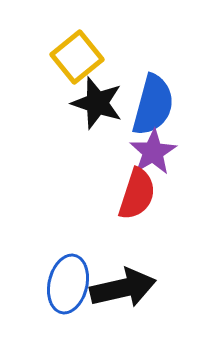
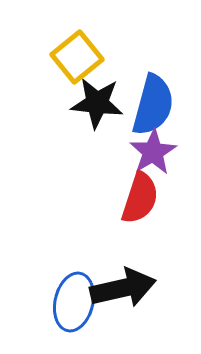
black star: rotated 12 degrees counterclockwise
red semicircle: moved 3 px right, 4 px down
blue ellipse: moved 6 px right, 18 px down
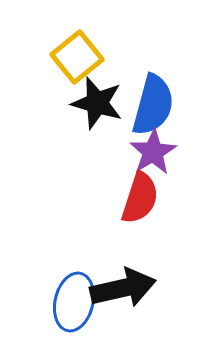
black star: rotated 10 degrees clockwise
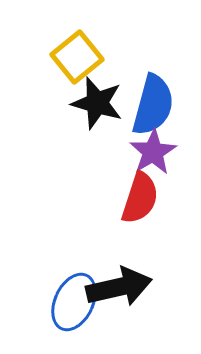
black arrow: moved 4 px left, 1 px up
blue ellipse: rotated 12 degrees clockwise
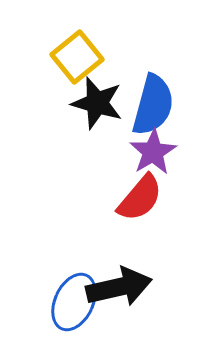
red semicircle: rotated 22 degrees clockwise
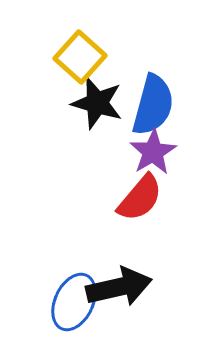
yellow square: moved 3 px right; rotated 9 degrees counterclockwise
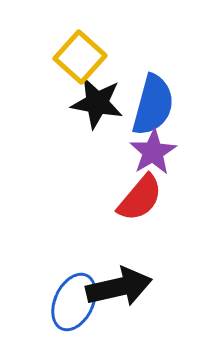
black star: rotated 6 degrees counterclockwise
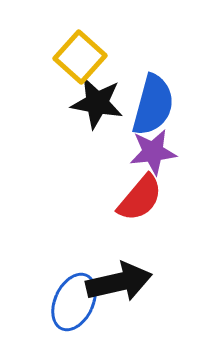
purple star: rotated 24 degrees clockwise
black arrow: moved 5 px up
